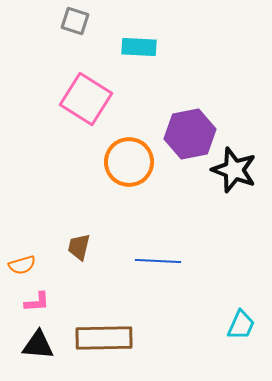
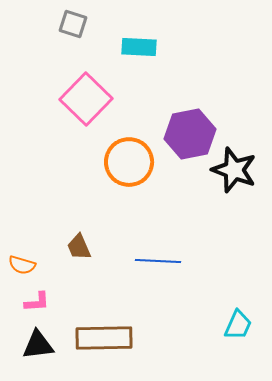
gray square: moved 2 px left, 3 px down
pink square: rotated 12 degrees clockwise
brown trapezoid: rotated 36 degrees counterclockwise
orange semicircle: rotated 32 degrees clockwise
cyan trapezoid: moved 3 px left
black triangle: rotated 12 degrees counterclockwise
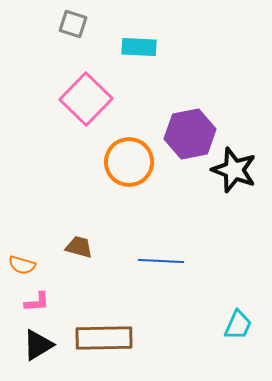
brown trapezoid: rotated 128 degrees clockwise
blue line: moved 3 px right
black triangle: rotated 24 degrees counterclockwise
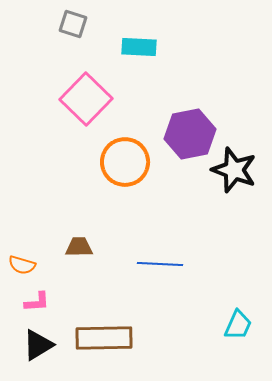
orange circle: moved 4 px left
brown trapezoid: rotated 16 degrees counterclockwise
blue line: moved 1 px left, 3 px down
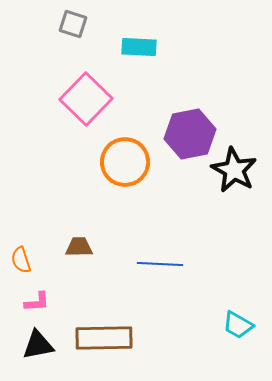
black star: rotated 9 degrees clockwise
orange semicircle: moved 1 px left, 5 px up; rotated 56 degrees clockwise
cyan trapezoid: rotated 96 degrees clockwise
black triangle: rotated 20 degrees clockwise
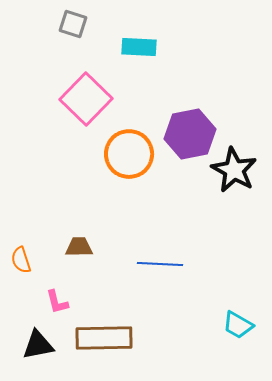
orange circle: moved 4 px right, 8 px up
pink L-shape: moved 20 px right; rotated 80 degrees clockwise
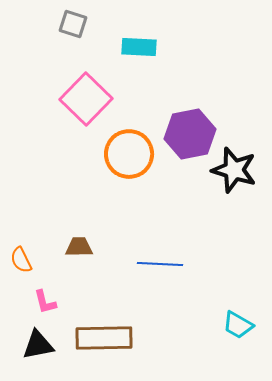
black star: rotated 12 degrees counterclockwise
orange semicircle: rotated 8 degrees counterclockwise
pink L-shape: moved 12 px left
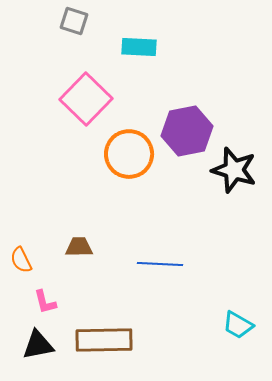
gray square: moved 1 px right, 3 px up
purple hexagon: moved 3 px left, 3 px up
brown rectangle: moved 2 px down
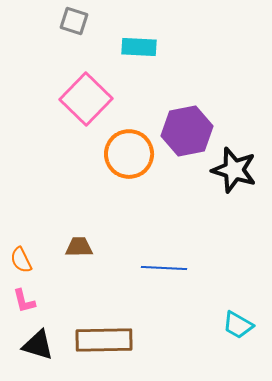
blue line: moved 4 px right, 4 px down
pink L-shape: moved 21 px left, 1 px up
black triangle: rotated 28 degrees clockwise
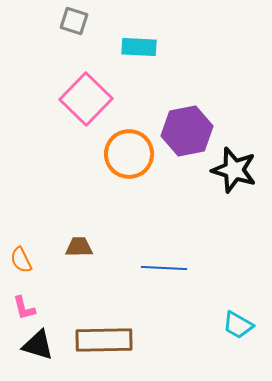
pink L-shape: moved 7 px down
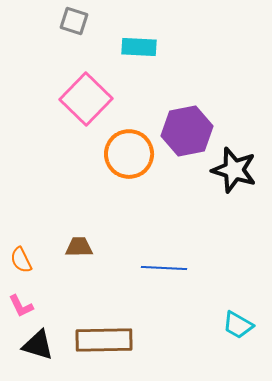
pink L-shape: moved 3 px left, 2 px up; rotated 12 degrees counterclockwise
